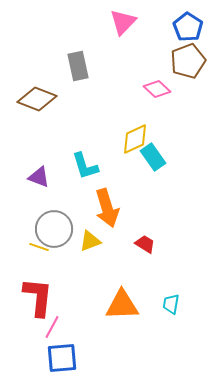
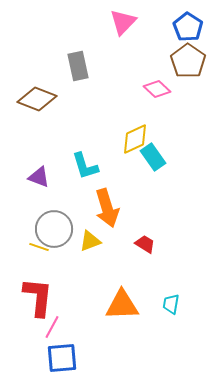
brown pentagon: rotated 16 degrees counterclockwise
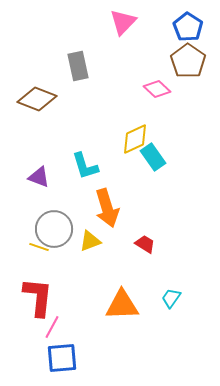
cyan trapezoid: moved 6 px up; rotated 25 degrees clockwise
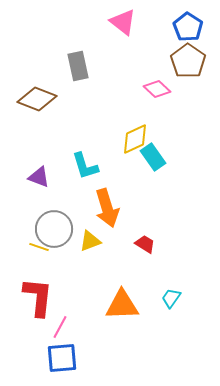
pink triangle: rotated 36 degrees counterclockwise
pink line: moved 8 px right
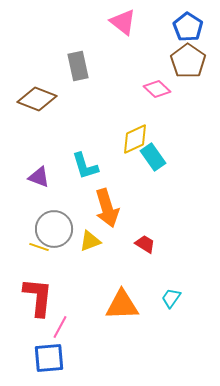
blue square: moved 13 px left
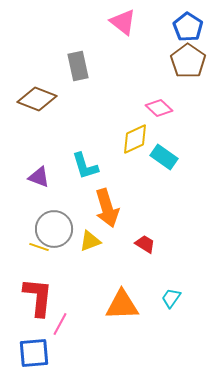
pink diamond: moved 2 px right, 19 px down
cyan rectangle: moved 11 px right; rotated 20 degrees counterclockwise
pink line: moved 3 px up
blue square: moved 15 px left, 5 px up
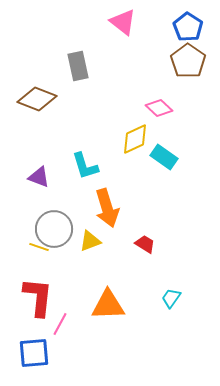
orange triangle: moved 14 px left
